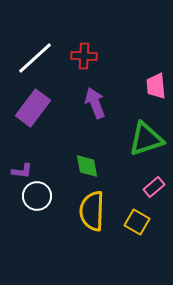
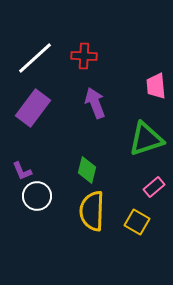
green diamond: moved 4 px down; rotated 24 degrees clockwise
purple L-shape: rotated 60 degrees clockwise
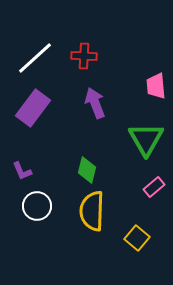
green triangle: rotated 42 degrees counterclockwise
white circle: moved 10 px down
yellow square: moved 16 px down; rotated 10 degrees clockwise
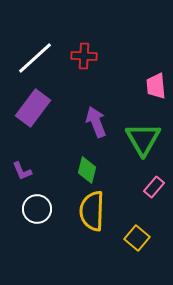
purple arrow: moved 1 px right, 19 px down
green triangle: moved 3 px left
pink rectangle: rotated 10 degrees counterclockwise
white circle: moved 3 px down
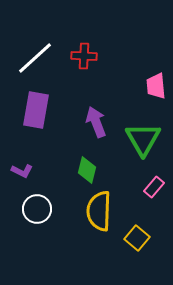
purple rectangle: moved 3 px right, 2 px down; rotated 27 degrees counterclockwise
purple L-shape: rotated 40 degrees counterclockwise
yellow semicircle: moved 7 px right
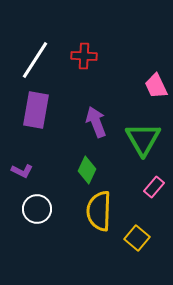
white line: moved 2 px down; rotated 15 degrees counterclockwise
pink trapezoid: rotated 20 degrees counterclockwise
green diamond: rotated 12 degrees clockwise
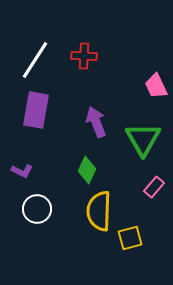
yellow square: moved 7 px left; rotated 35 degrees clockwise
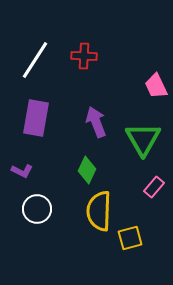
purple rectangle: moved 8 px down
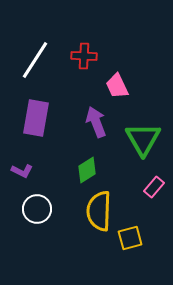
pink trapezoid: moved 39 px left
green diamond: rotated 32 degrees clockwise
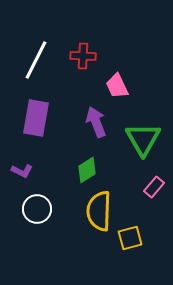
red cross: moved 1 px left
white line: moved 1 px right; rotated 6 degrees counterclockwise
